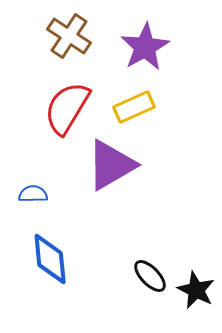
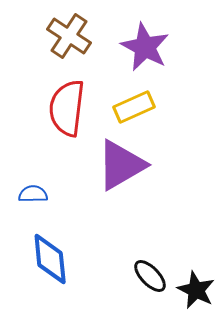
purple star: rotated 15 degrees counterclockwise
red semicircle: rotated 24 degrees counterclockwise
purple triangle: moved 10 px right
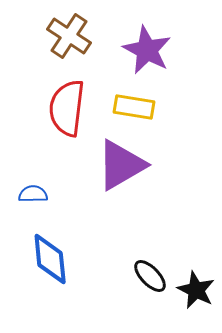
purple star: moved 2 px right, 3 px down
yellow rectangle: rotated 33 degrees clockwise
